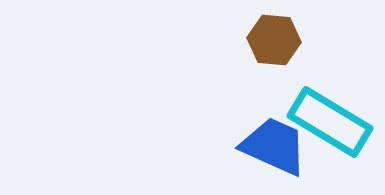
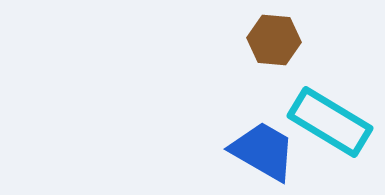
blue trapezoid: moved 11 px left, 5 px down; rotated 6 degrees clockwise
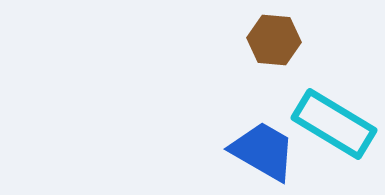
cyan rectangle: moved 4 px right, 2 px down
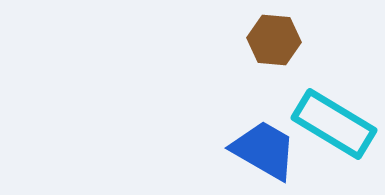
blue trapezoid: moved 1 px right, 1 px up
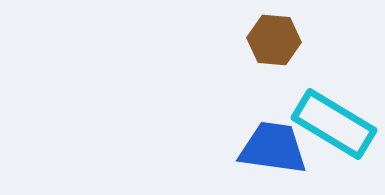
blue trapezoid: moved 9 px right, 2 px up; rotated 22 degrees counterclockwise
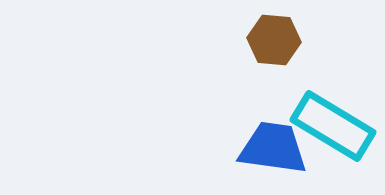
cyan rectangle: moved 1 px left, 2 px down
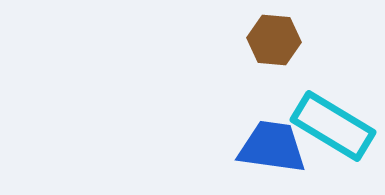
blue trapezoid: moved 1 px left, 1 px up
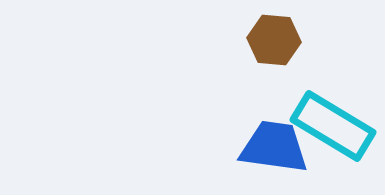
blue trapezoid: moved 2 px right
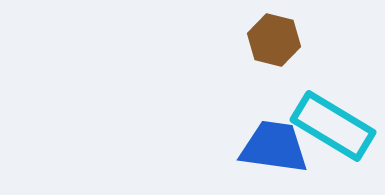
brown hexagon: rotated 9 degrees clockwise
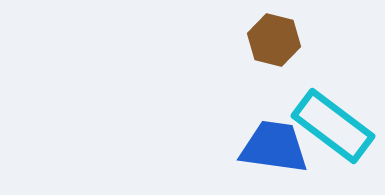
cyan rectangle: rotated 6 degrees clockwise
